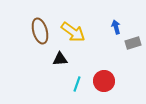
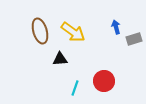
gray rectangle: moved 1 px right, 4 px up
cyan line: moved 2 px left, 4 px down
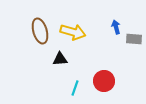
yellow arrow: rotated 20 degrees counterclockwise
gray rectangle: rotated 21 degrees clockwise
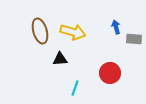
red circle: moved 6 px right, 8 px up
